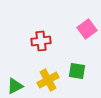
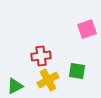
pink square: rotated 18 degrees clockwise
red cross: moved 15 px down
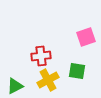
pink square: moved 1 px left, 8 px down
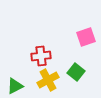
green square: moved 1 px left, 1 px down; rotated 30 degrees clockwise
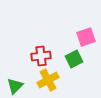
green square: moved 2 px left, 13 px up; rotated 24 degrees clockwise
green triangle: rotated 18 degrees counterclockwise
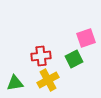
pink square: moved 1 px down
green triangle: moved 3 px up; rotated 36 degrees clockwise
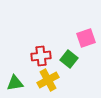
green square: moved 5 px left; rotated 24 degrees counterclockwise
